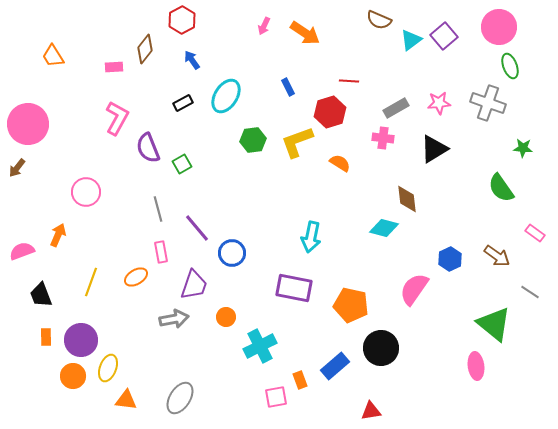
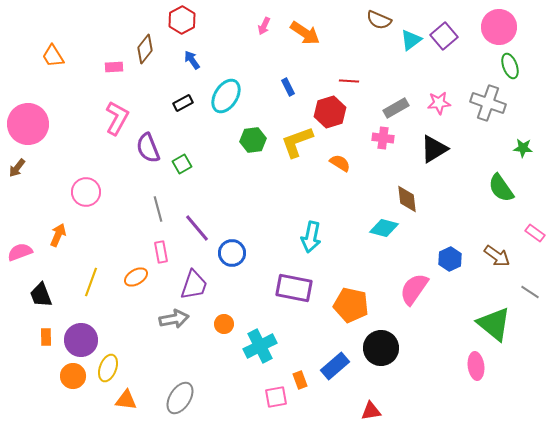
pink semicircle at (22, 251): moved 2 px left, 1 px down
orange circle at (226, 317): moved 2 px left, 7 px down
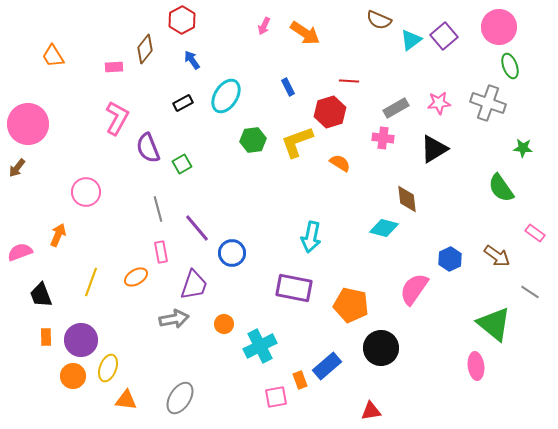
blue rectangle at (335, 366): moved 8 px left
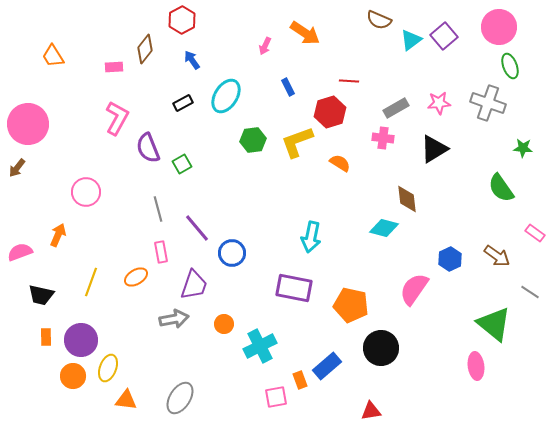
pink arrow at (264, 26): moved 1 px right, 20 px down
black trapezoid at (41, 295): rotated 56 degrees counterclockwise
